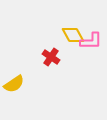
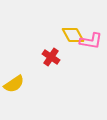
pink L-shape: rotated 10 degrees clockwise
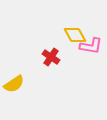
yellow diamond: moved 2 px right
pink L-shape: moved 5 px down
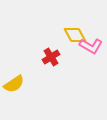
pink L-shape: rotated 20 degrees clockwise
red cross: rotated 24 degrees clockwise
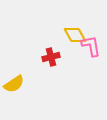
pink L-shape: rotated 130 degrees counterclockwise
red cross: rotated 18 degrees clockwise
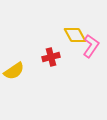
pink L-shape: rotated 45 degrees clockwise
yellow semicircle: moved 13 px up
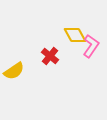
red cross: moved 1 px left, 1 px up; rotated 36 degrees counterclockwise
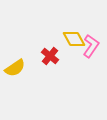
yellow diamond: moved 1 px left, 4 px down
yellow semicircle: moved 1 px right, 3 px up
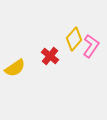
yellow diamond: rotated 70 degrees clockwise
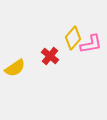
yellow diamond: moved 1 px left, 1 px up
pink L-shape: moved 2 px up; rotated 45 degrees clockwise
